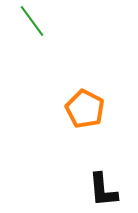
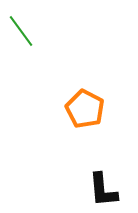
green line: moved 11 px left, 10 px down
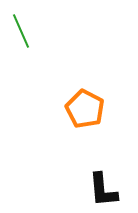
green line: rotated 12 degrees clockwise
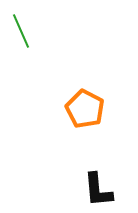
black L-shape: moved 5 px left
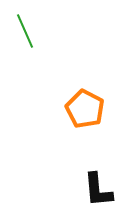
green line: moved 4 px right
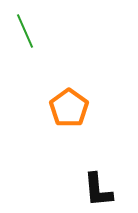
orange pentagon: moved 16 px left, 1 px up; rotated 9 degrees clockwise
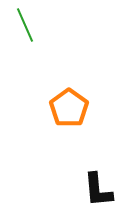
green line: moved 6 px up
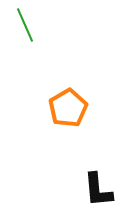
orange pentagon: moved 1 px left; rotated 6 degrees clockwise
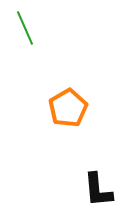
green line: moved 3 px down
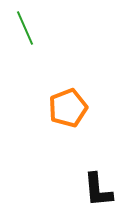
orange pentagon: rotated 9 degrees clockwise
